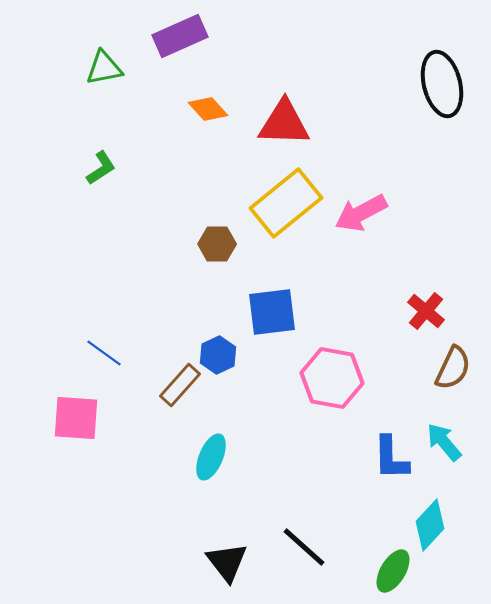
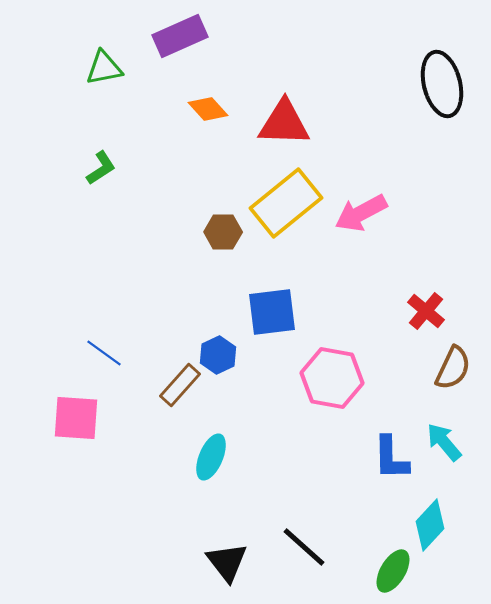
brown hexagon: moved 6 px right, 12 px up
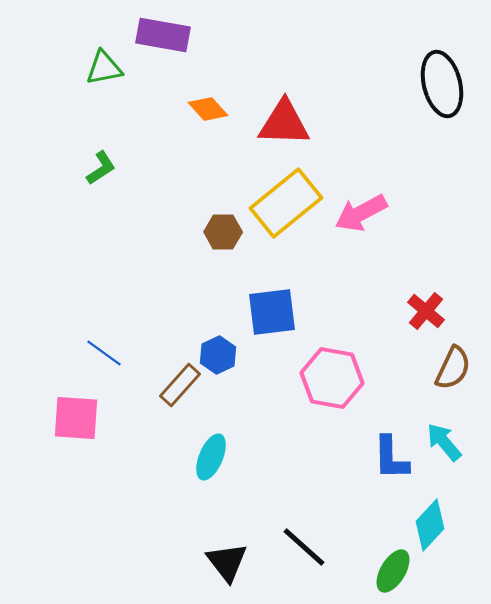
purple rectangle: moved 17 px left, 1 px up; rotated 34 degrees clockwise
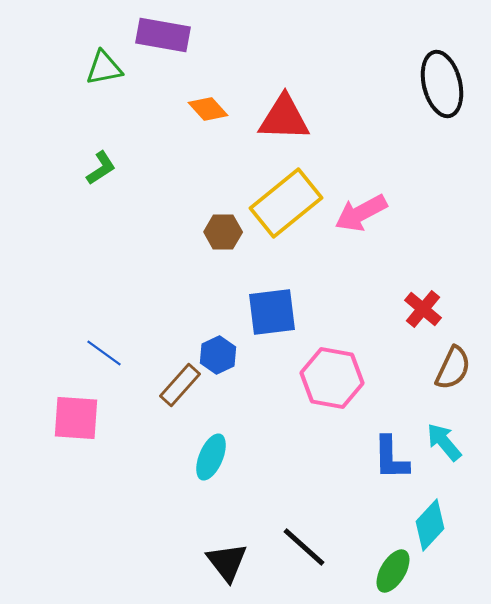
red triangle: moved 5 px up
red cross: moved 3 px left, 2 px up
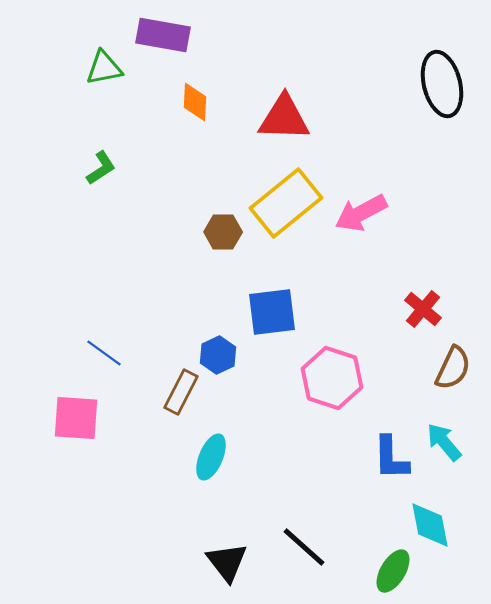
orange diamond: moved 13 px left, 7 px up; rotated 45 degrees clockwise
pink hexagon: rotated 8 degrees clockwise
brown rectangle: moved 1 px right, 7 px down; rotated 15 degrees counterclockwise
cyan diamond: rotated 54 degrees counterclockwise
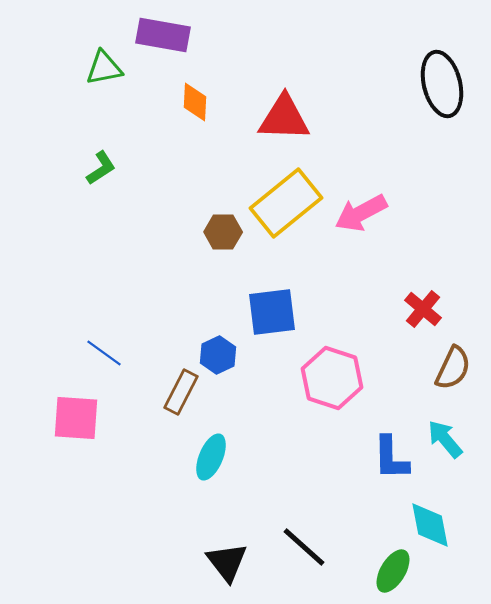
cyan arrow: moved 1 px right, 3 px up
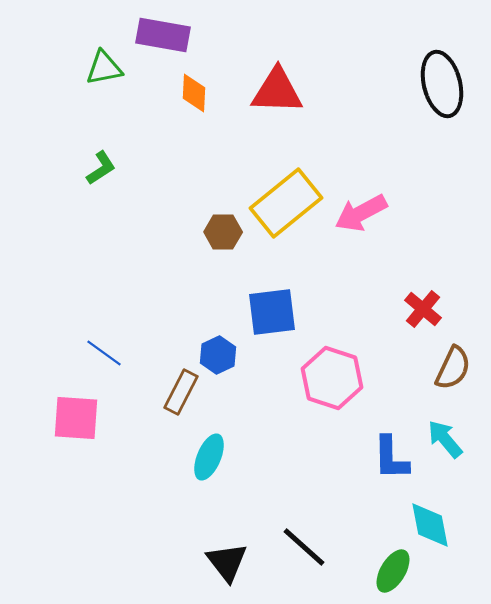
orange diamond: moved 1 px left, 9 px up
red triangle: moved 7 px left, 27 px up
cyan ellipse: moved 2 px left
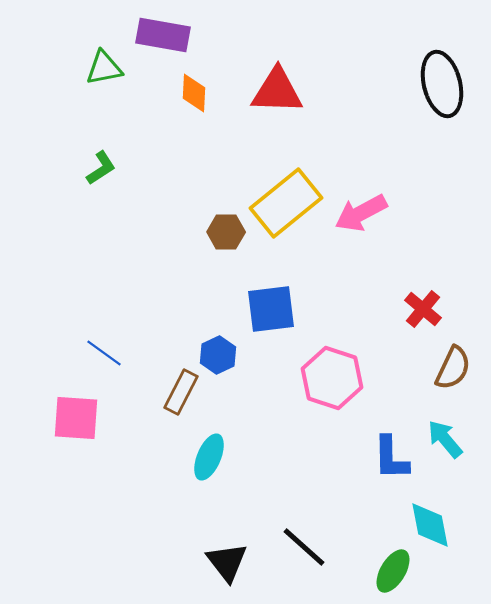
brown hexagon: moved 3 px right
blue square: moved 1 px left, 3 px up
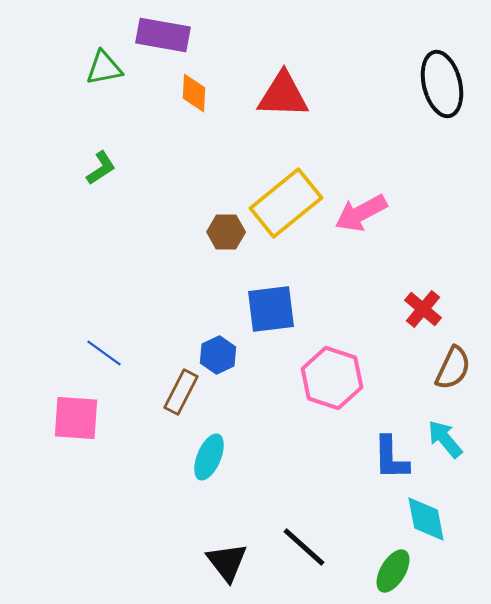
red triangle: moved 6 px right, 4 px down
cyan diamond: moved 4 px left, 6 px up
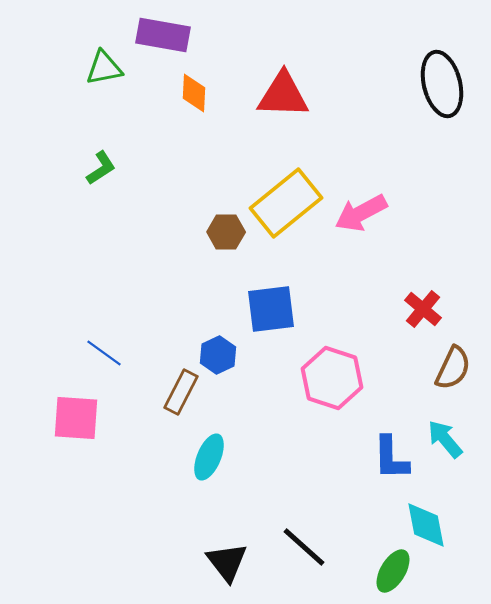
cyan diamond: moved 6 px down
